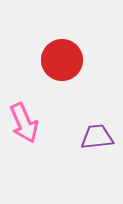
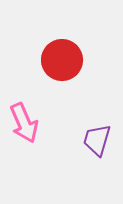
purple trapezoid: moved 3 px down; rotated 68 degrees counterclockwise
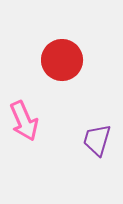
pink arrow: moved 2 px up
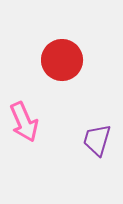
pink arrow: moved 1 px down
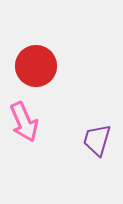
red circle: moved 26 px left, 6 px down
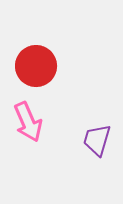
pink arrow: moved 4 px right
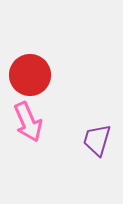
red circle: moved 6 px left, 9 px down
